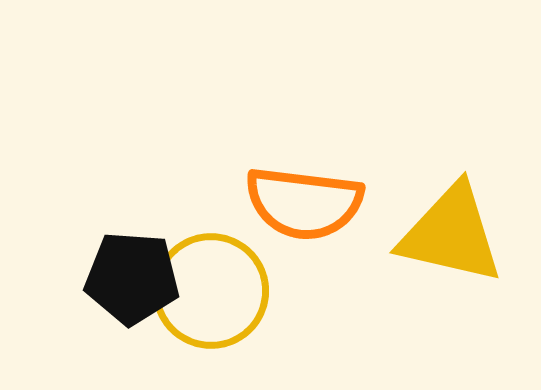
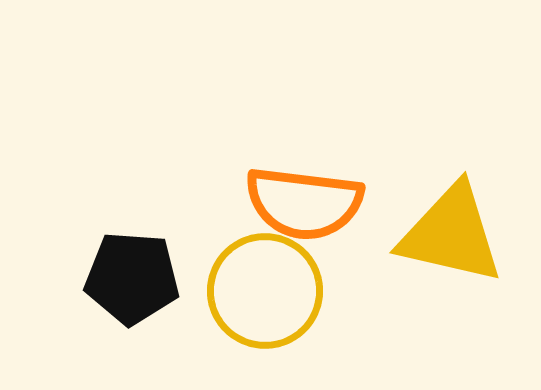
yellow circle: moved 54 px right
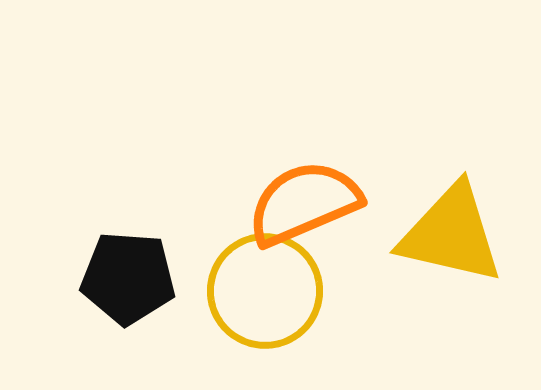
orange semicircle: rotated 150 degrees clockwise
black pentagon: moved 4 px left
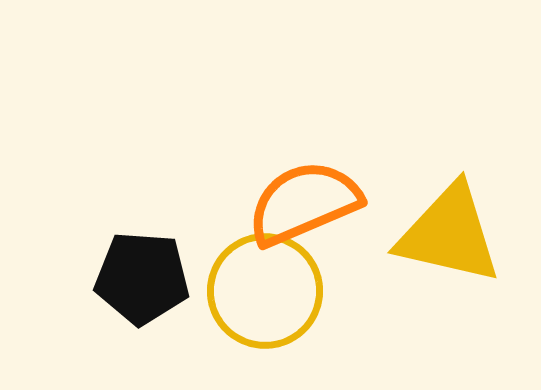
yellow triangle: moved 2 px left
black pentagon: moved 14 px right
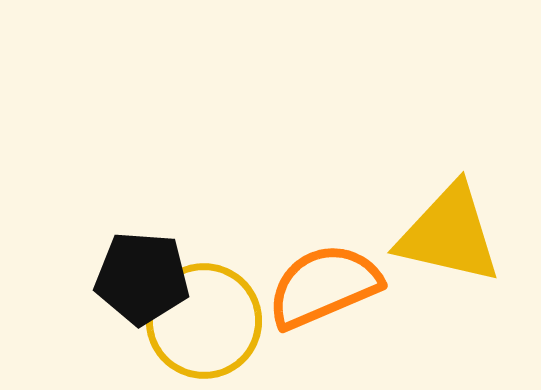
orange semicircle: moved 20 px right, 83 px down
yellow circle: moved 61 px left, 30 px down
